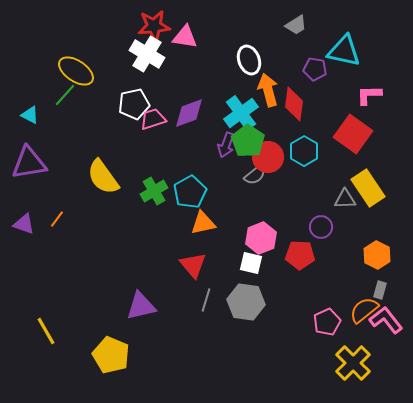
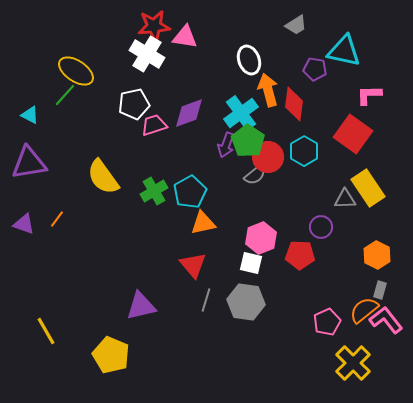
pink trapezoid at (153, 119): moved 1 px right, 6 px down
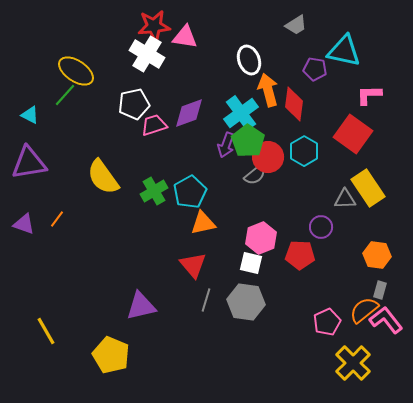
orange hexagon at (377, 255): rotated 20 degrees counterclockwise
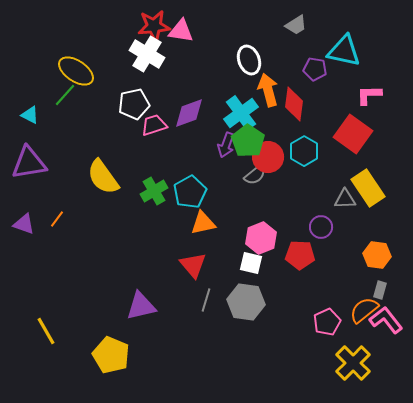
pink triangle at (185, 37): moved 4 px left, 6 px up
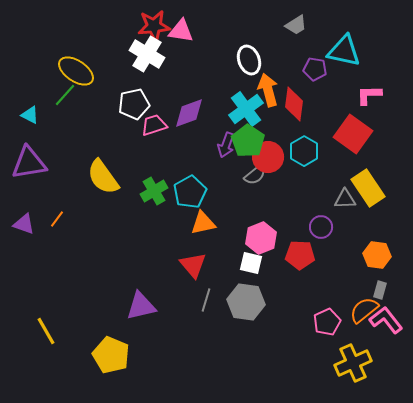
cyan cross at (241, 113): moved 5 px right, 4 px up
yellow cross at (353, 363): rotated 21 degrees clockwise
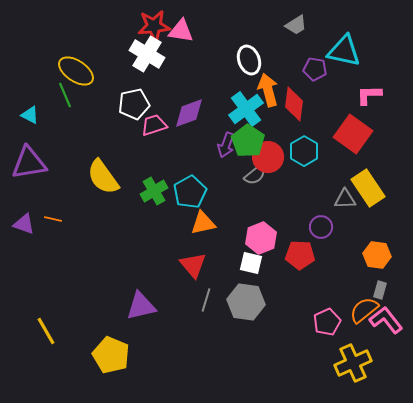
green line at (65, 95): rotated 65 degrees counterclockwise
orange line at (57, 219): moved 4 px left; rotated 66 degrees clockwise
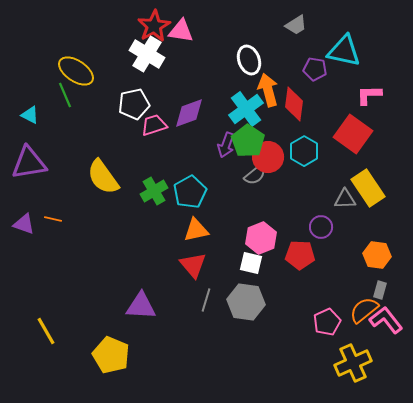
red star at (154, 26): rotated 24 degrees counterclockwise
orange triangle at (203, 223): moved 7 px left, 7 px down
purple triangle at (141, 306): rotated 16 degrees clockwise
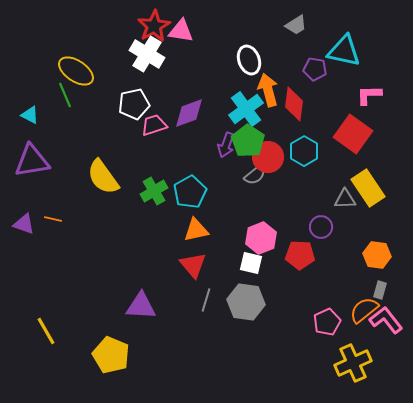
purple triangle at (29, 163): moved 3 px right, 2 px up
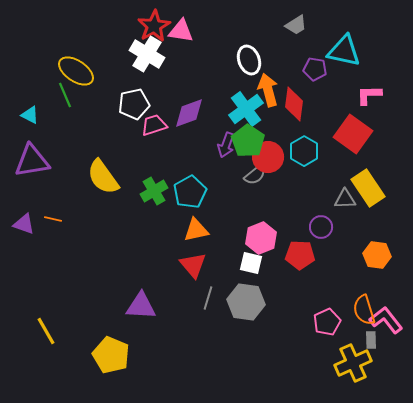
gray rectangle at (380, 290): moved 9 px left, 50 px down; rotated 18 degrees counterclockwise
gray line at (206, 300): moved 2 px right, 2 px up
orange semicircle at (364, 310): rotated 68 degrees counterclockwise
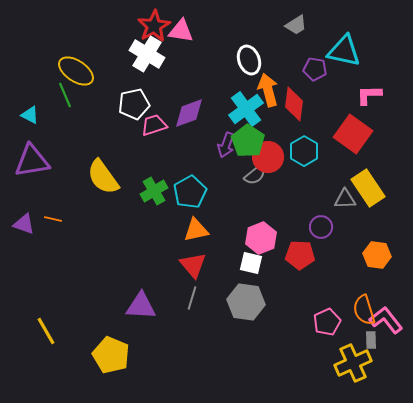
gray line at (208, 298): moved 16 px left
